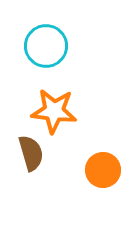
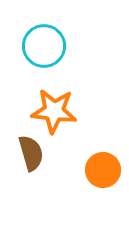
cyan circle: moved 2 px left
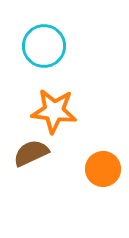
brown semicircle: rotated 99 degrees counterclockwise
orange circle: moved 1 px up
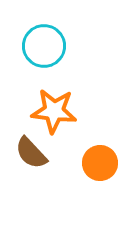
brown semicircle: rotated 108 degrees counterclockwise
orange circle: moved 3 px left, 6 px up
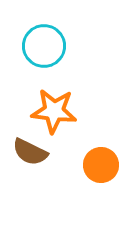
brown semicircle: moved 1 px left, 1 px up; rotated 21 degrees counterclockwise
orange circle: moved 1 px right, 2 px down
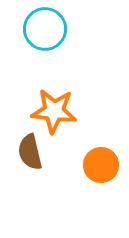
cyan circle: moved 1 px right, 17 px up
brown semicircle: rotated 51 degrees clockwise
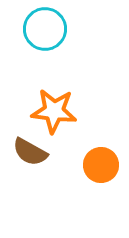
brown semicircle: rotated 48 degrees counterclockwise
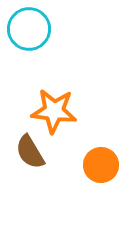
cyan circle: moved 16 px left
brown semicircle: rotated 30 degrees clockwise
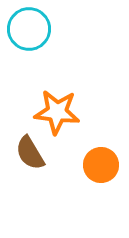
orange star: moved 3 px right, 1 px down
brown semicircle: moved 1 px down
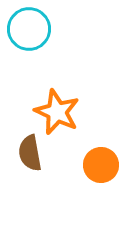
orange star: rotated 18 degrees clockwise
brown semicircle: rotated 21 degrees clockwise
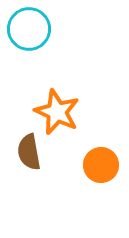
brown semicircle: moved 1 px left, 1 px up
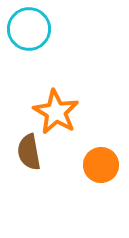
orange star: moved 1 px left; rotated 6 degrees clockwise
